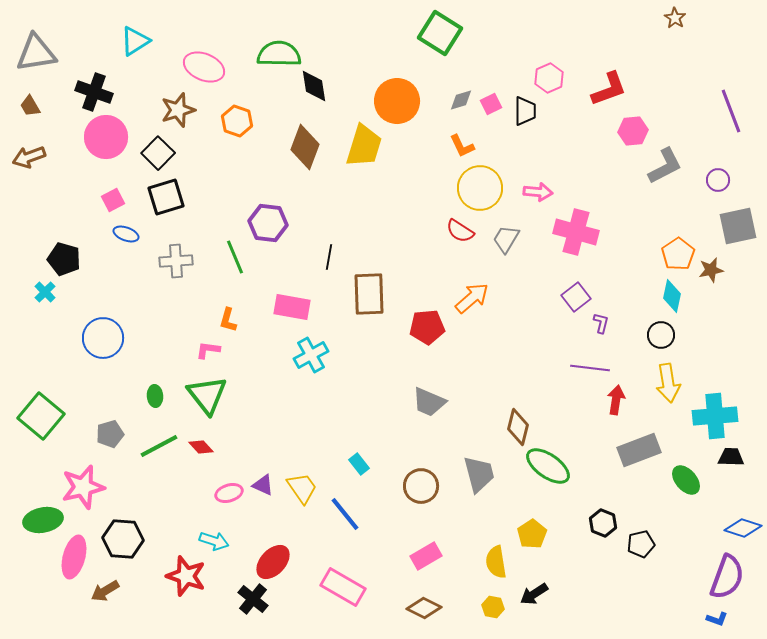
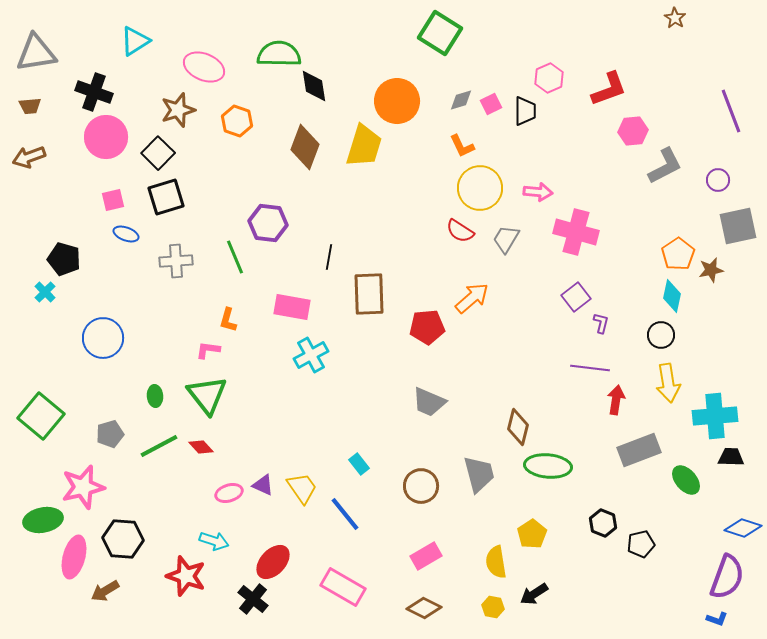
brown trapezoid at (30, 106): rotated 65 degrees counterclockwise
pink square at (113, 200): rotated 15 degrees clockwise
green ellipse at (548, 466): rotated 30 degrees counterclockwise
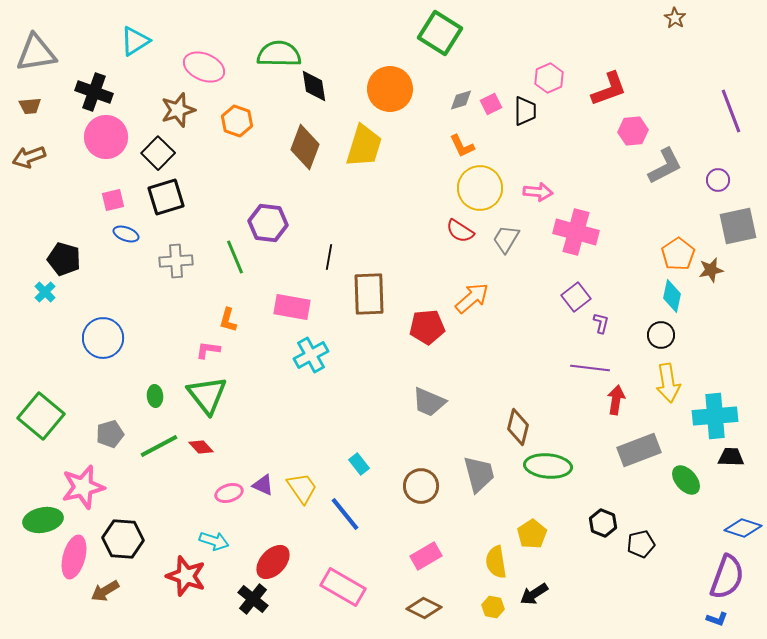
orange circle at (397, 101): moved 7 px left, 12 px up
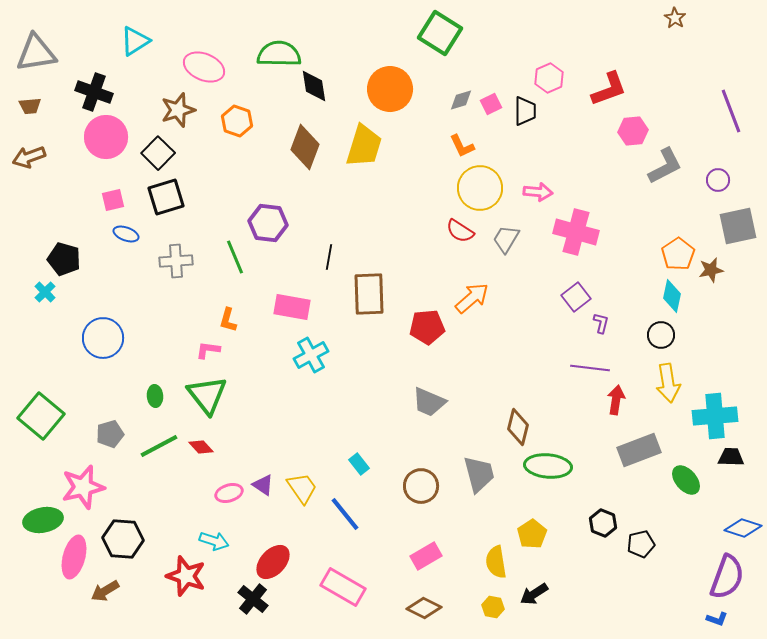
purple triangle at (263, 485): rotated 10 degrees clockwise
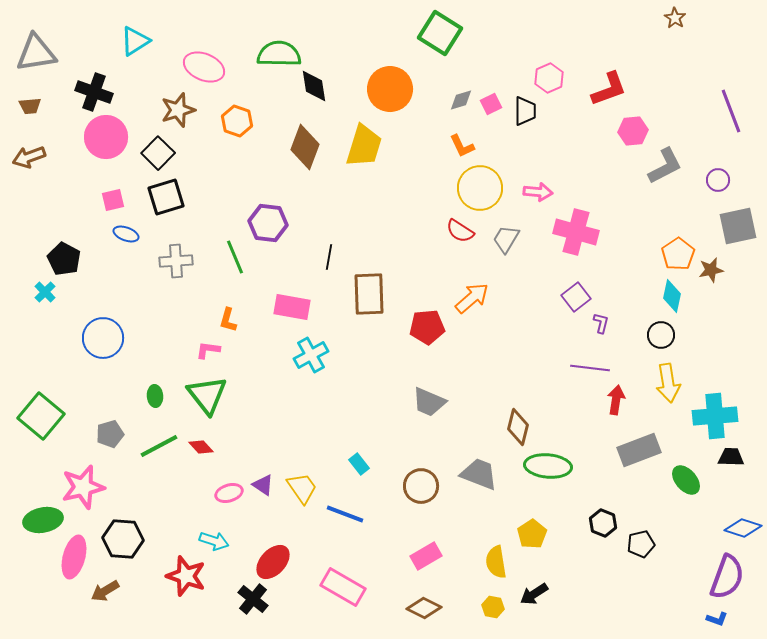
black pentagon at (64, 259): rotated 12 degrees clockwise
gray trapezoid at (479, 474): rotated 54 degrees counterclockwise
blue line at (345, 514): rotated 30 degrees counterclockwise
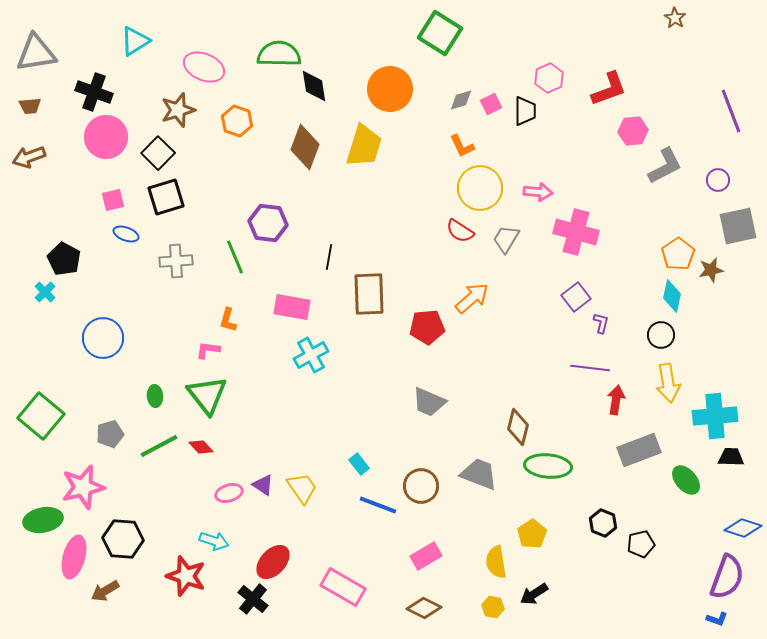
blue line at (345, 514): moved 33 px right, 9 px up
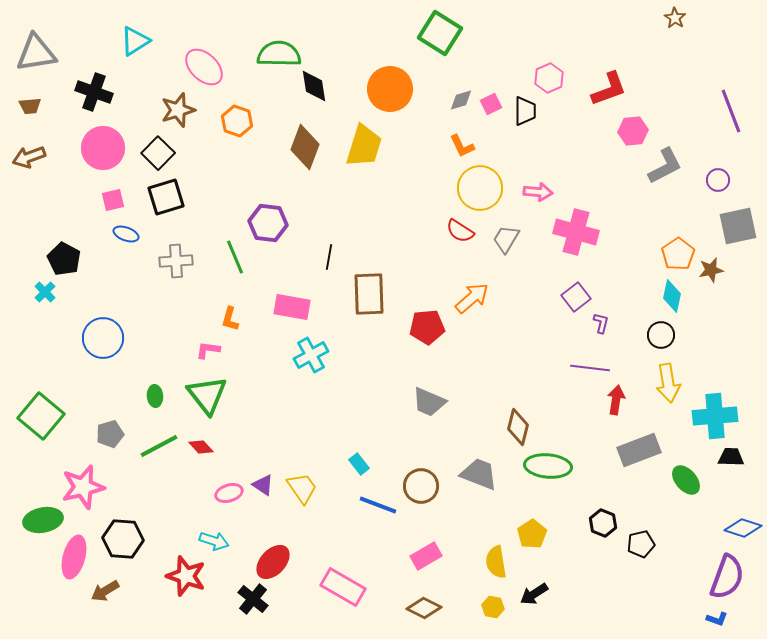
pink ellipse at (204, 67): rotated 21 degrees clockwise
pink circle at (106, 137): moved 3 px left, 11 px down
orange L-shape at (228, 320): moved 2 px right, 1 px up
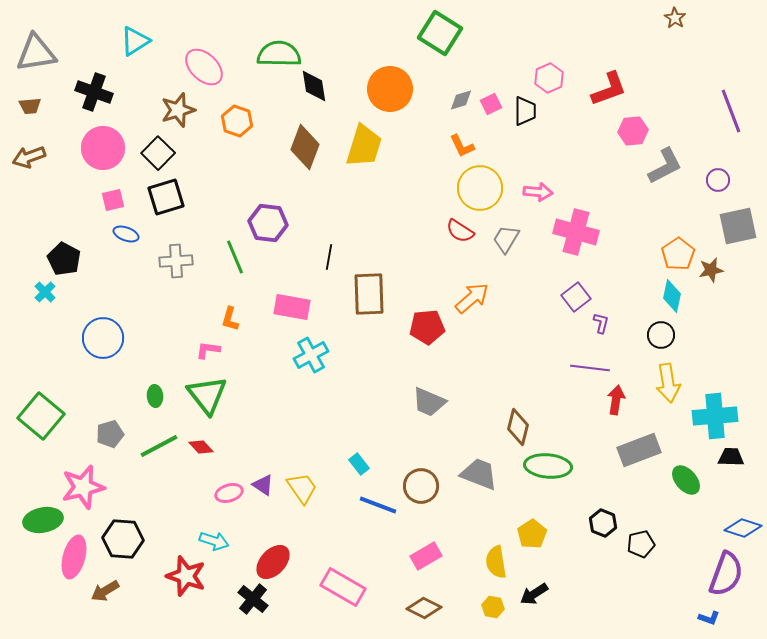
purple semicircle at (727, 577): moved 1 px left, 3 px up
blue L-shape at (717, 619): moved 8 px left, 1 px up
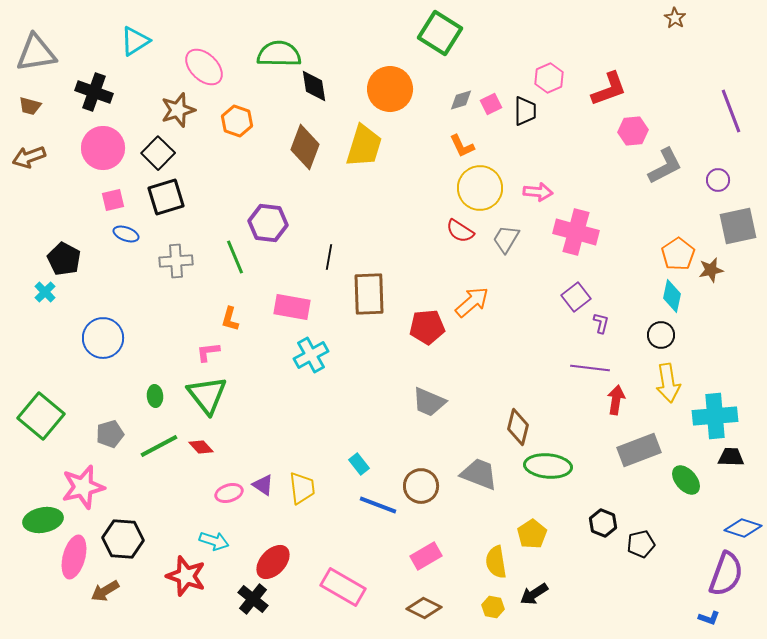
brown trapezoid at (30, 106): rotated 20 degrees clockwise
orange arrow at (472, 298): moved 4 px down
pink L-shape at (208, 350): moved 2 px down; rotated 15 degrees counterclockwise
yellow trapezoid at (302, 488): rotated 28 degrees clockwise
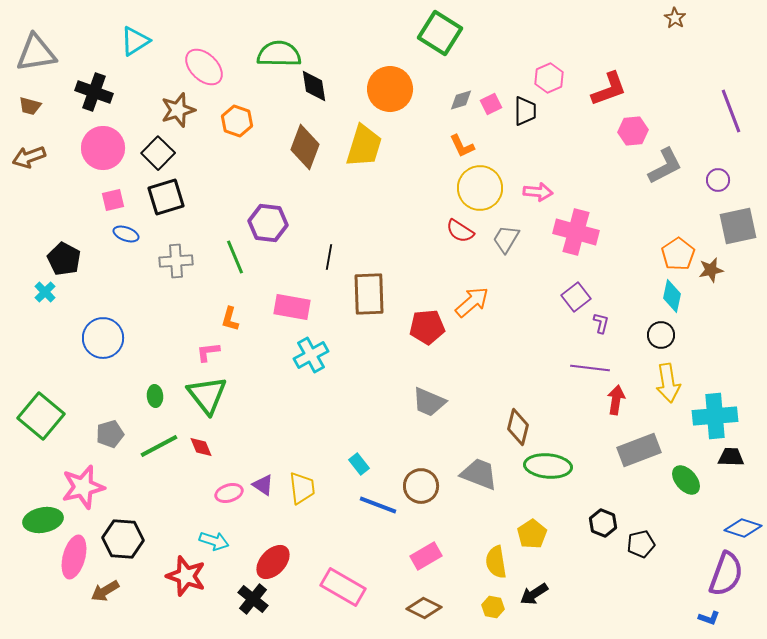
red diamond at (201, 447): rotated 20 degrees clockwise
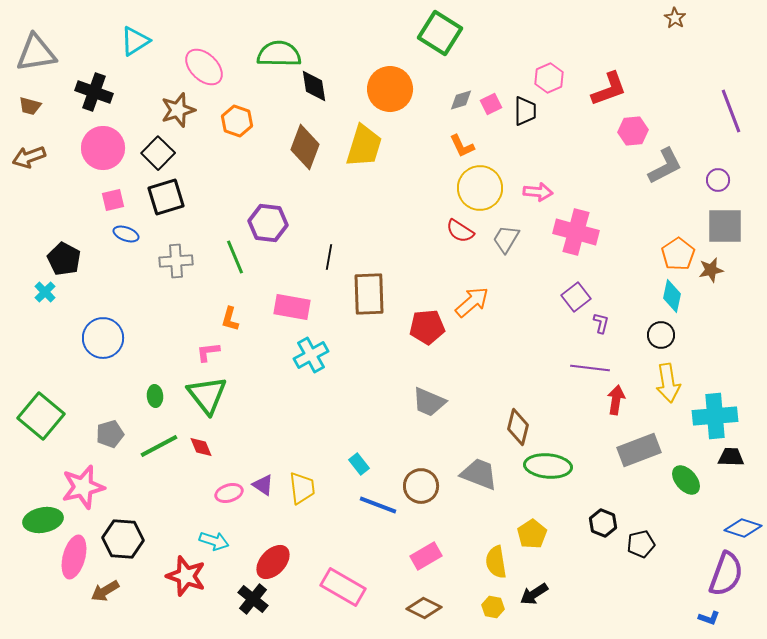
gray square at (738, 226): moved 13 px left; rotated 12 degrees clockwise
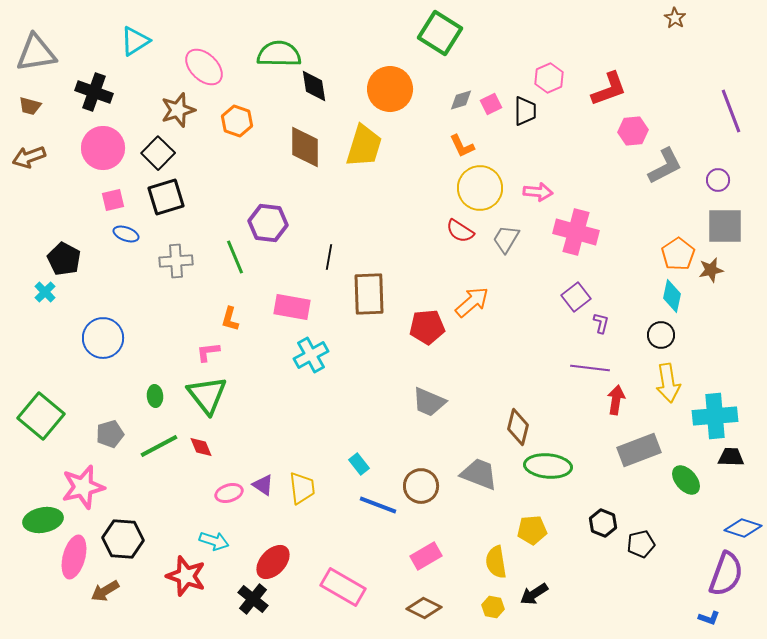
brown diamond at (305, 147): rotated 21 degrees counterclockwise
yellow pentagon at (532, 534): moved 4 px up; rotated 28 degrees clockwise
